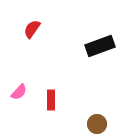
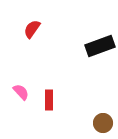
pink semicircle: moved 2 px right; rotated 84 degrees counterclockwise
red rectangle: moved 2 px left
brown circle: moved 6 px right, 1 px up
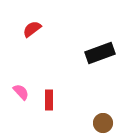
red semicircle: rotated 18 degrees clockwise
black rectangle: moved 7 px down
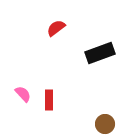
red semicircle: moved 24 px right, 1 px up
pink semicircle: moved 2 px right, 2 px down
brown circle: moved 2 px right, 1 px down
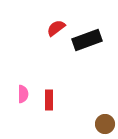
black rectangle: moved 13 px left, 13 px up
pink semicircle: rotated 42 degrees clockwise
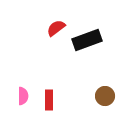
pink semicircle: moved 2 px down
brown circle: moved 28 px up
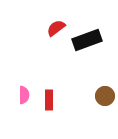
pink semicircle: moved 1 px right, 1 px up
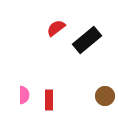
black rectangle: rotated 20 degrees counterclockwise
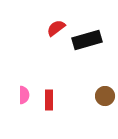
black rectangle: rotated 24 degrees clockwise
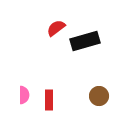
black rectangle: moved 2 px left, 1 px down
brown circle: moved 6 px left
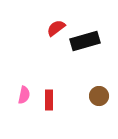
pink semicircle: rotated 12 degrees clockwise
